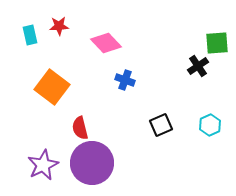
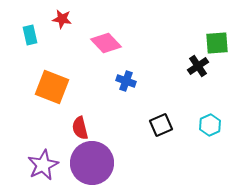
red star: moved 3 px right, 7 px up; rotated 12 degrees clockwise
blue cross: moved 1 px right, 1 px down
orange square: rotated 16 degrees counterclockwise
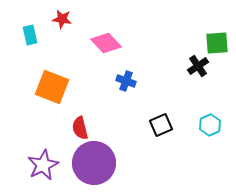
purple circle: moved 2 px right
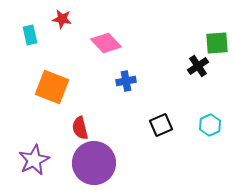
blue cross: rotated 30 degrees counterclockwise
purple star: moved 9 px left, 5 px up
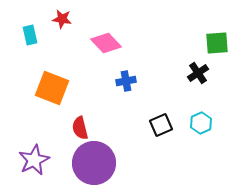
black cross: moved 7 px down
orange square: moved 1 px down
cyan hexagon: moved 9 px left, 2 px up
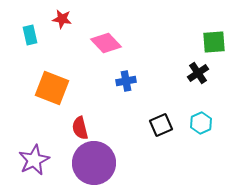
green square: moved 3 px left, 1 px up
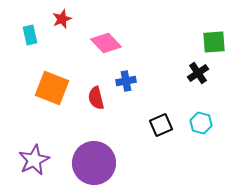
red star: rotated 30 degrees counterclockwise
cyan hexagon: rotated 20 degrees counterclockwise
red semicircle: moved 16 px right, 30 px up
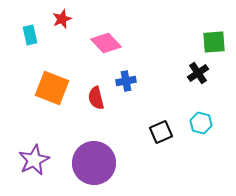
black square: moved 7 px down
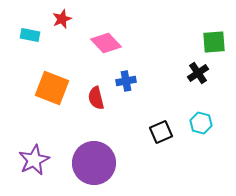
cyan rectangle: rotated 66 degrees counterclockwise
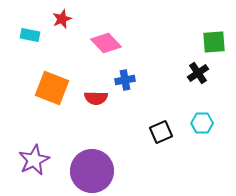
blue cross: moved 1 px left, 1 px up
red semicircle: rotated 75 degrees counterclockwise
cyan hexagon: moved 1 px right; rotated 15 degrees counterclockwise
purple circle: moved 2 px left, 8 px down
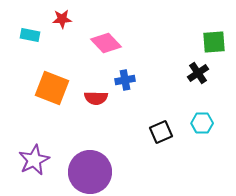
red star: rotated 18 degrees clockwise
purple circle: moved 2 px left, 1 px down
